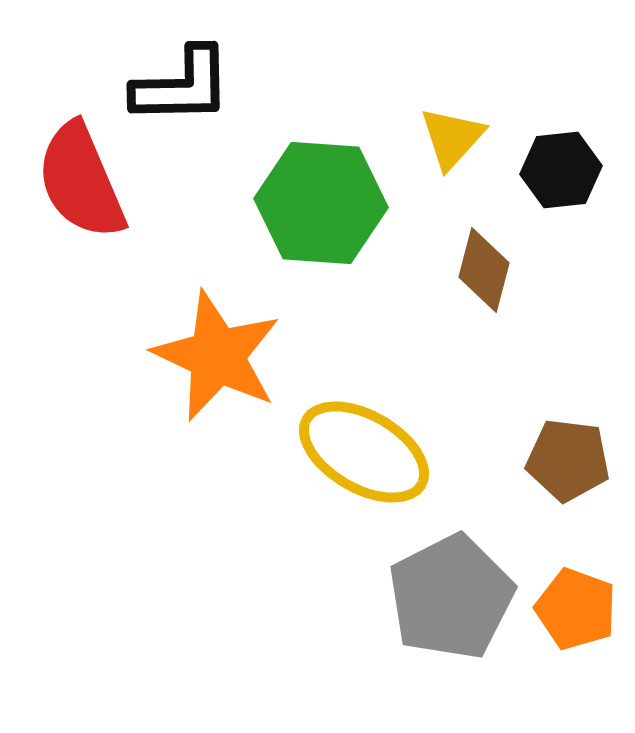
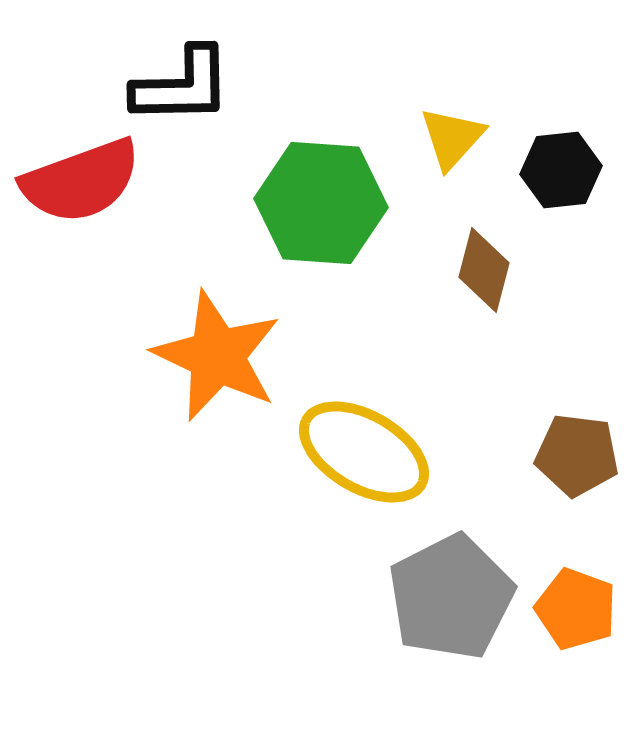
red semicircle: rotated 87 degrees counterclockwise
brown pentagon: moved 9 px right, 5 px up
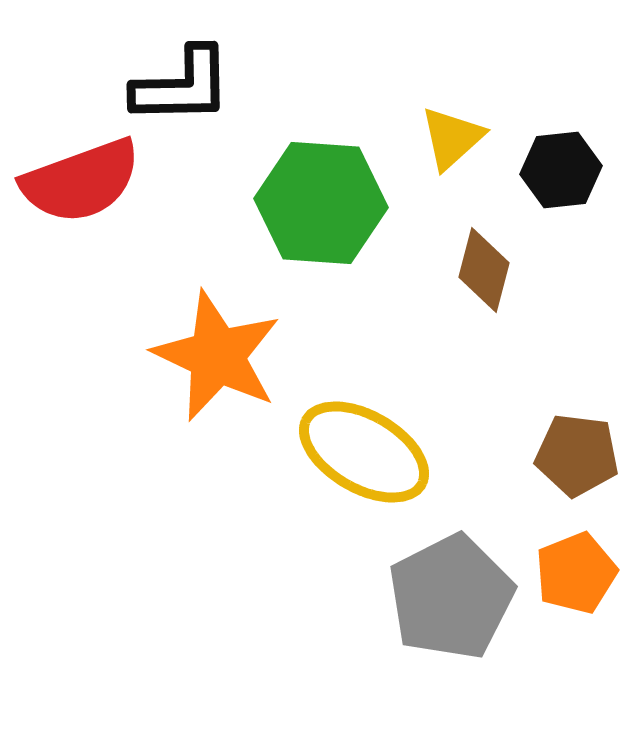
yellow triangle: rotated 6 degrees clockwise
orange pentagon: moved 36 px up; rotated 30 degrees clockwise
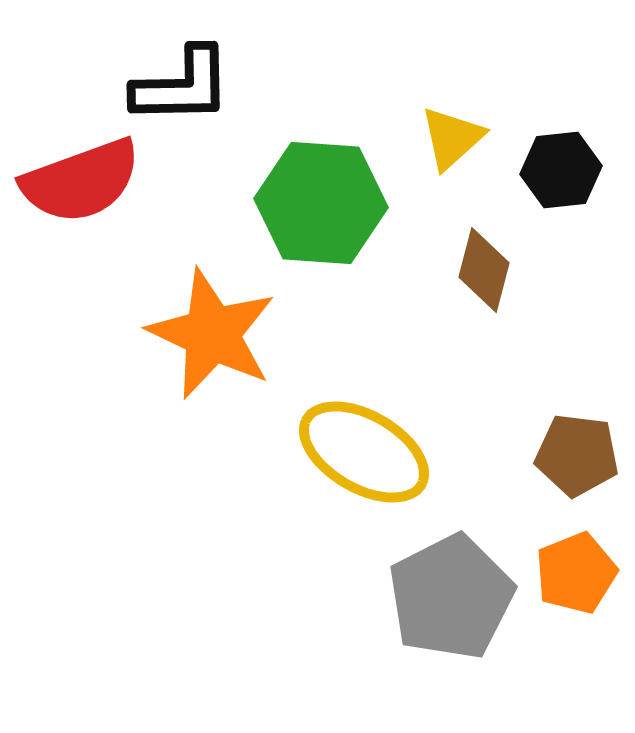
orange star: moved 5 px left, 22 px up
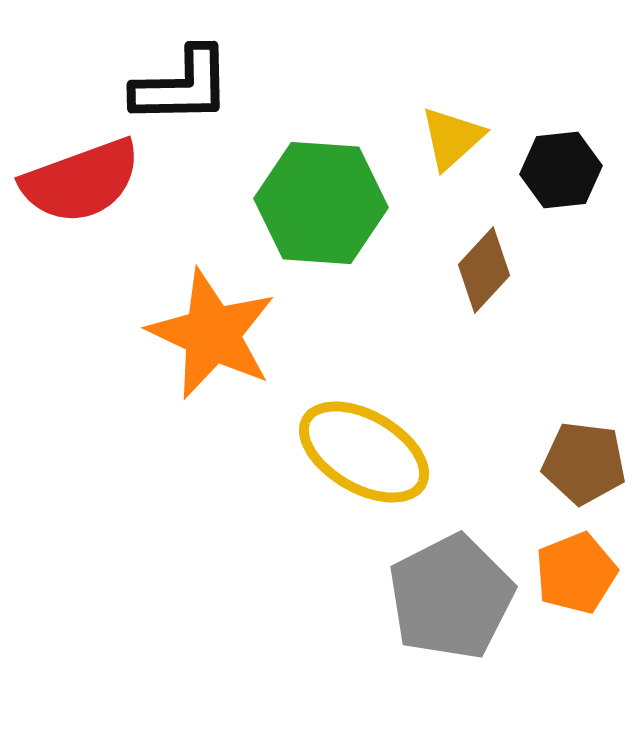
brown diamond: rotated 28 degrees clockwise
brown pentagon: moved 7 px right, 8 px down
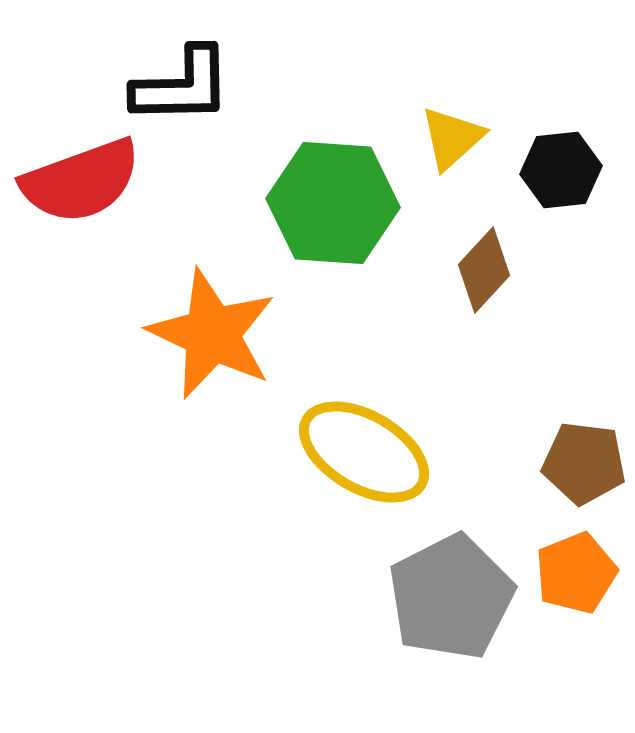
green hexagon: moved 12 px right
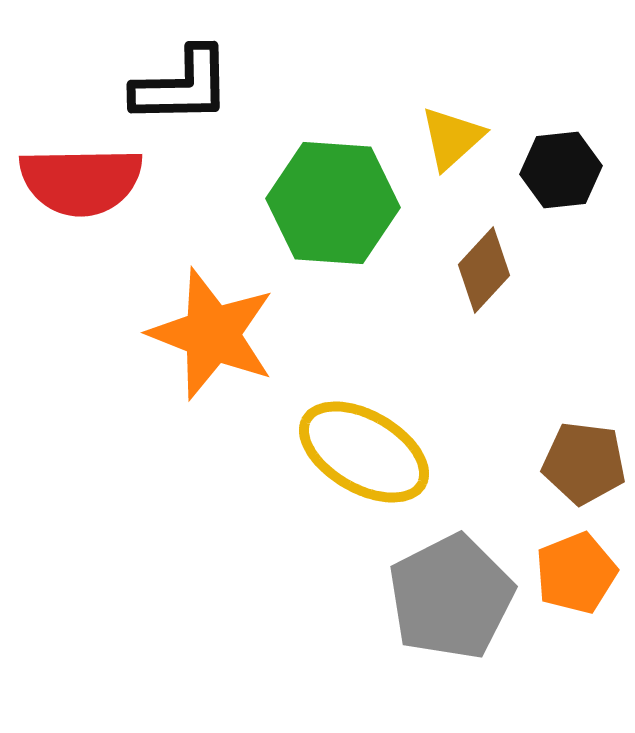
red semicircle: rotated 19 degrees clockwise
orange star: rotated 4 degrees counterclockwise
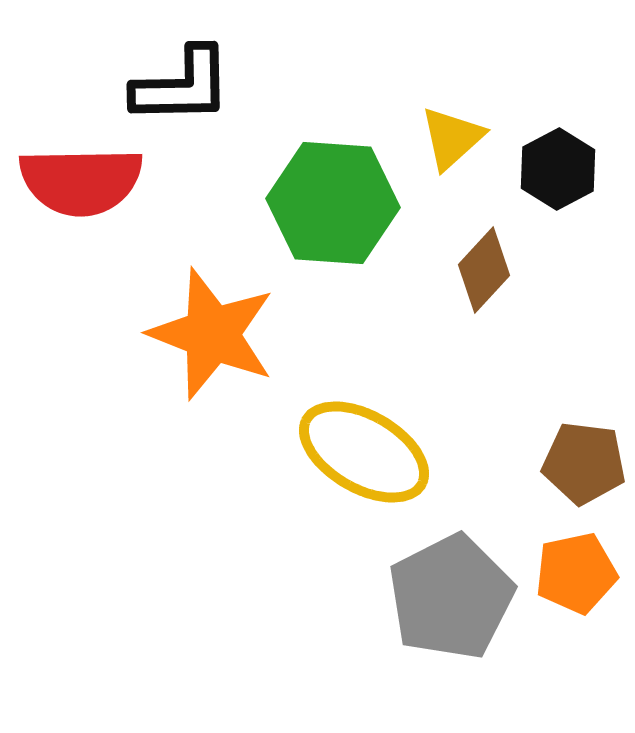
black hexagon: moved 3 px left, 1 px up; rotated 22 degrees counterclockwise
orange pentagon: rotated 10 degrees clockwise
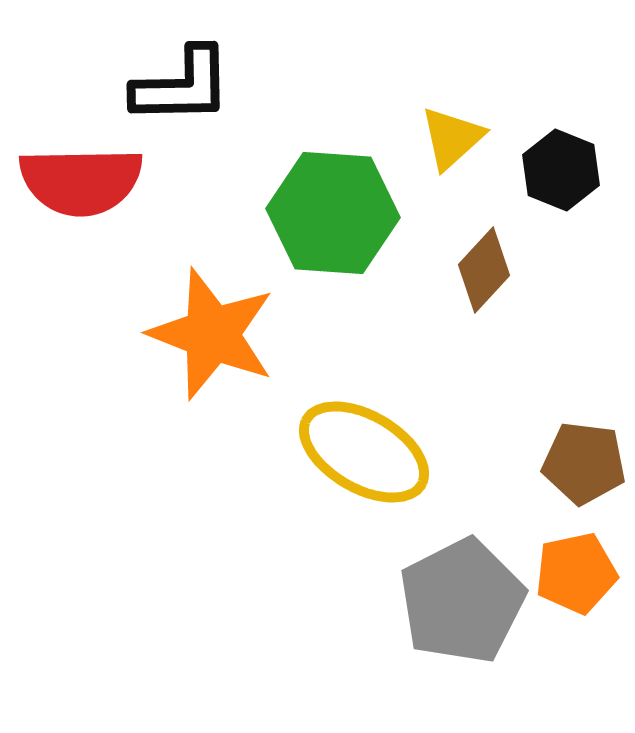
black hexagon: moved 3 px right, 1 px down; rotated 10 degrees counterclockwise
green hexagon: moved 10 px down
gray pentagon: moved 11 px right, 4 px down
